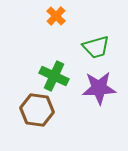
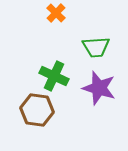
orange cross: moved 3 px up
green trapezoid: rotated 12 degrees clockwise
purple star: rotated 20 degrees clockwise
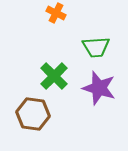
orange cross: rotated 18 degrees counterclockwise
green cross: rotated 20 degrees clockwise
brown hexagon: moved 4 px left, 4 px down
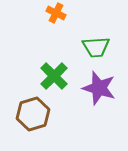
brown hexagon: rotated 24 degrees counterclockwise
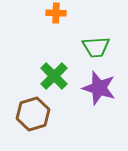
orange cross: rotated 24 degrees counterclockwise
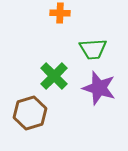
orange cross: moved 4 px right
green trapezoid: moved 3 px left, 2 px down
brown hexagon: moved 3 px left, 1 px up
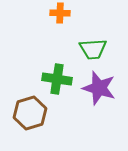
green cross: moved 3 px right, 3 px down; rotated 36 degrees counterclockwise
